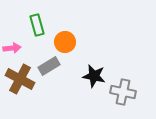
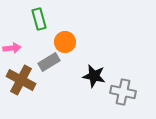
green rectangle: moved 2 px right, 6 px up
gray rectangle: moved 4 px up
brown cross: moved 1 px right, 1 px down
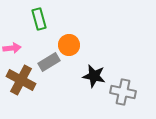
orange circle: moved 4 px right, 3 px down
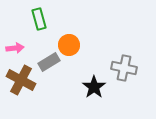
pink arrow: moved 3 px right
black star: moved 11 px down; rotated 25 degrees clockwise
gray cross: moved 1 px right, 24 px up
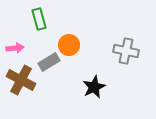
gray cross: moved 2 px right, 17 px up
black star: rotated 10 degrees clockwise
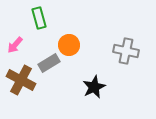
green rectangle: moved 1 px up
pink arrow: moved 3 px up; rotated 138 degrees clockwise
gray rectangle: moved 1 px down
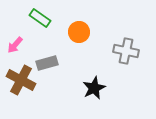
green rectangle: moved 1 px right; rotated 40 degrees counterclockwise
orange circle: moved 10 px right, 13 px up
gray rectangle: moved 2 px left; rotated 15 degrees clockwise
black star: moved 1 px down
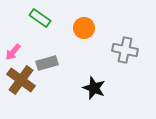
orange circle: moved 5 px right, 4 px up
pink arrow: moved 2 px left, 7 px down
gray cross: moved 1 px left, 1 px up
brown cross: rotated 8 degrees clockwise
black star: rotated 25 degrees counterclockwise
